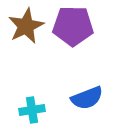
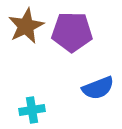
purple pentagon: moved 1 px left, 6 px down
blue semicircle: moved 11 px right, 10 px up
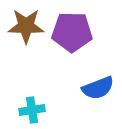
brown star: rotated 27 degrees clockwise
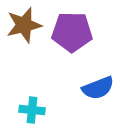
brown star: moved 2 px left, 1 px up; rotated 15 degrees counterclockwise
cyan cross: rotated 15 degrees clockwise
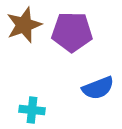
brown star: rotated 6 degrees counterclockwise
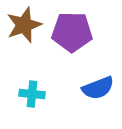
cyan cross: moved 16 px up
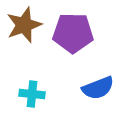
purple pentagon: moved 1 px right, 1 px down
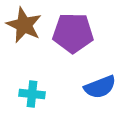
brown star: rotated 27 degrees counterclockwise
blue semicircle: moved 2 px right, 1 px up
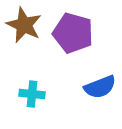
purple pentagon: rotated 15 degrees clockwise
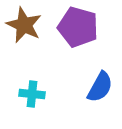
purple pentagon: moved 5 px right, 6 px up
blue semicircle: rotated 40 degrees counterclockwise
